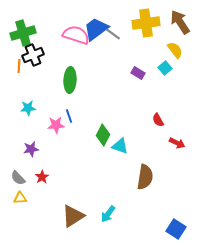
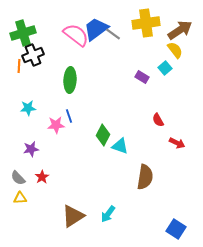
brown arrow: moved 8 px down; rotated 90 degrees clockwise
pink semicircle: rotated 20 degrees clockwise
purple rectangle: moved 4 px right, 4 px down
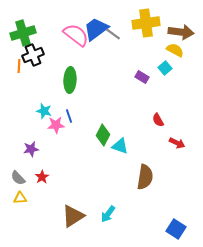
brown arrow: moved 1 px right, 2 px down; rotated 40 degrees clockwise
yellow semicircle: rotated 24 degrees counterclockwise
cyan star: moved 16 px right, 3 px down; rotated 21 degrees clockwise
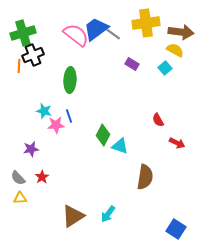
purple rectangle: moved 10 px left, 13 px up
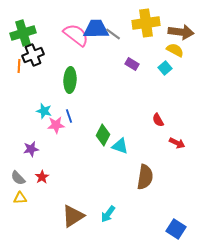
blue trapezoid: rotated 36 degrees clockwise
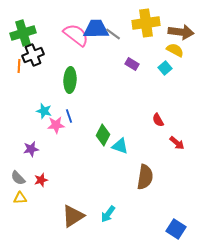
red arrow: rotated 14 degrees clockwise
red star: moved 1 px left, 3 px down; rotated 16 degrees clockwise
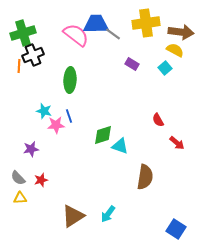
blue trapezoid: moved 5 px up
green diamond: rotated 45 degrees clockwise
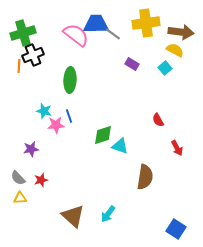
red arrow: moved 5 px down; rotated 21 degrees clockwise
brown triangle: rotated 45 degrees counterclockwise
